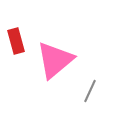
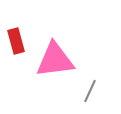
pink triangle: rotated 33 degrees clockwise
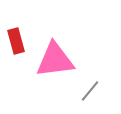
gray line: rotated 15 degrees clockwise
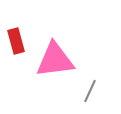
gray line: rotated 15 degrees counterclockwise
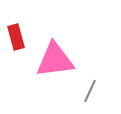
red rectangle: moved 4 px up
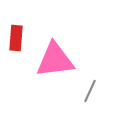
red rectangle: moved 1 px down; rotated 20 degrees clockwise
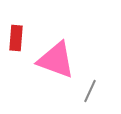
pink triangle: moved 1 px right; rotated 27 degrees clockwise
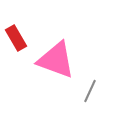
red rectangle: rotated 35 degrees counterclockwise
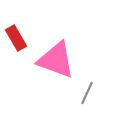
gray line: moved 3 px left, 2 px down
